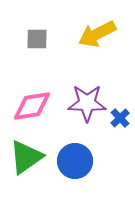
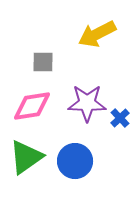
gray square: moved 6 px right, 23 px down
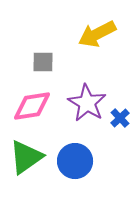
purple star: rotated 30 degrees clockwise
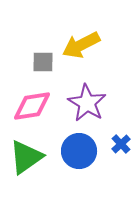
yellow arrow: moved 16 px left, 11 px down
blue cross: moved 1 px right, 26 px down
blue circle: moved 4 px right, 10 px up
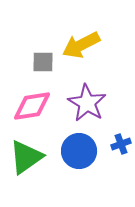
blue cross: rotated 24 degrees clockwise
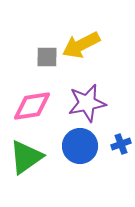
gray square: moved 4 px right, 5 px up
purple star: rotated 30 degrees clockwise
blue circle: moved 1 px right, 5 px up
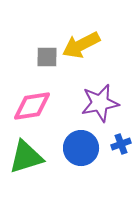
purple star: moved 13 px right
blue circle: moved 1 px right, 2 px down
green triangle: rotated 18 degrees clockwise
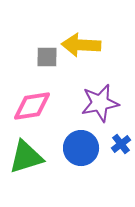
yellow arrow: rotated 30 degrees clockwise
blue cross: rotated 18 degrees counterclockwise
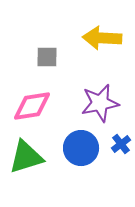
yellow arrow: moved 21 px right, 7 px up
